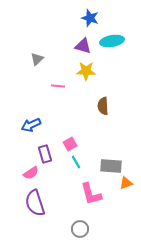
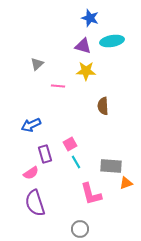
gray triangle: moved 5 px down
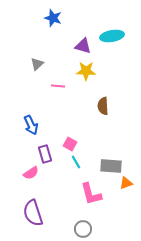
blue star: moved 37 px left
cyan ellipse: moved 5 px up
blue arrow: rotated 90 degrees counterclockwise
pink square: rotated 32 degrees counterclockwise
purple semicircle: moved 2 px left, 10 px down
gray circle: moved 3 px right
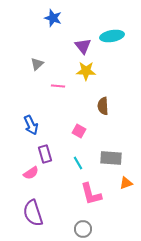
purple triangle: rotated 36 degrees clockwise
pink square: moved 9 px right, 13 px up
cyan line: moved 2 px right, 1 px down
gray rectangle: moved 8 px up
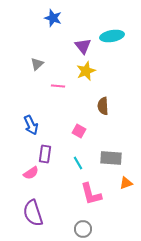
yellow star: rotated 24 degrees counterclockwise
purple rectangle: rotated 24 degrees clockwise
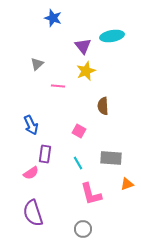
orange triangle: moved 1 px right, 1 px down
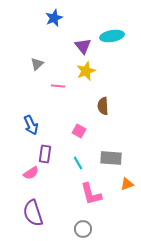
blue star: moved 1 px right; rotated 30 degrees clockwise
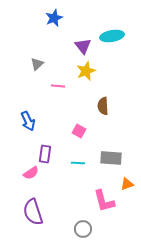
blue arrow: moved 3 px left, 4 px up
cyan line: rotated 56 degrees counterclockwise
pink L-shape: moved 13 px right, 7 px down
purple semicircle: moved 1 px up
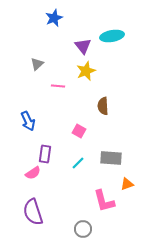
cyan line: rotated 48 degrees counterclockwise
pink semicircle: moved 2 px right
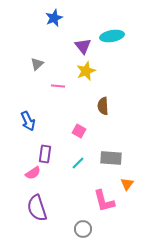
orange triangle: rotated 32 degrees counterclockwise
purple semicircle: moved 4 px right, 4 px up
